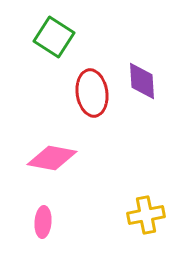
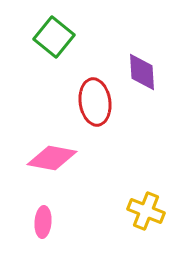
green square: rotated 6 degrees clockwise
purple diamond: moved 9 px up
red ellipse: moved 3 px right, 9 px down
yellow cross: moved 4 px up; rotated 33 degrees clockwise
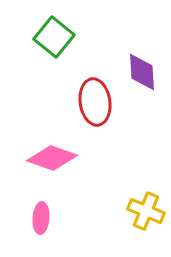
pink diamond: rotated 9 degrees clockwise
pink ellipse: moved 2 px left, 4 px up
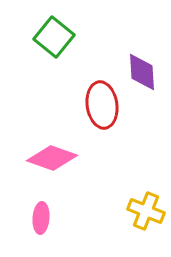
red ellipse: moved 7 px right, 3 px down
